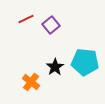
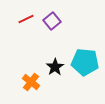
purple square: moved 1 px right, 4 px up
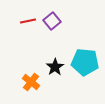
red line: moved 2 px right, 2 px down; rotated 14 degrees clockwise
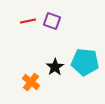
purple square: rotated 30 degrees counterclockwise
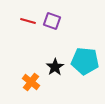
red line: rotated 28 degrees clockwise
cyan pentagon: moved 1 px up
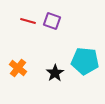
black star: moved 6 px down
orange cross: moved 13 px left, 14 px up
